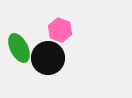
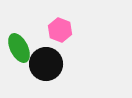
black circle: moved 2 px left, 6 px down
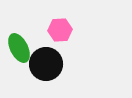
pink hexagon: rotated 25 degrees counterclockwise
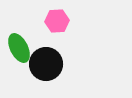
pink hexagon: moved 3 px left, 9 px up
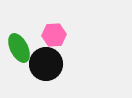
pink hexagon: moved 3 px left, 14 px down
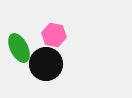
pink hexagon: rotated 15 degrees clockwise
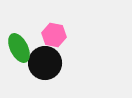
black circle: moved 1 px left, 1 px up
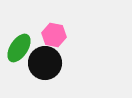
green ellipse: rotated 60 degrees clockwise
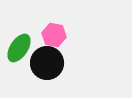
black circle: moved 2 px right
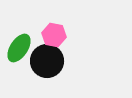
black circle: moved 2 px up
